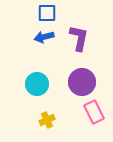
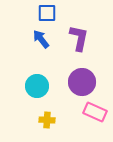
blue arrow: moved 3 px left, 2 px down; rotated 66 degrees clockwise
cyan circle: moved 2 px down
pink rectangle: moved 1 px right; rotated 40 degrees counterclockwise
yellow cross: rotated 28 degrees clockwise
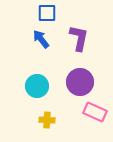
purple circle: moved 2 px left
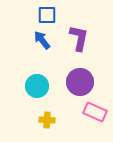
blue square: moved 2 px down
blue arrow: moved 1 px right, 1 px down
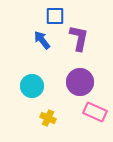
blue square: moved 8 px right, 1 px down
cyan circle: moved 5 px left
yellow cross: moved 1 px right, 2 px up; rotated 21 degrees clockwise
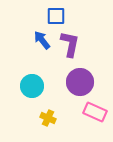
blue square: moved 1 px right
purple L-shape: moved 9 px left, 6 px down
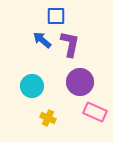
blue arrow: rotated 12 degrees counterclockwise
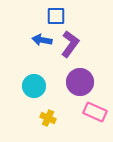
blue arrow: rotated 30 degrees counterclockwise
purple L-shape: rotated 24 degrees clockwise
cyan circle: moved 2 px right
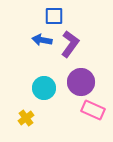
blue square: moved 2 px left
purple circle: moved 1 px right
cyan circle: moved 10 px right, 2 px down
pink rectangle: moved 2 px left, 2 px up
yellow cross: moved 22 px left; rotated 28 degrees clockwise
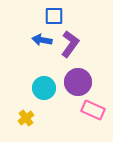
purple circle: moved 3 px left
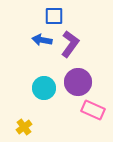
yellow cross: moved 2 px left, 9 px down
